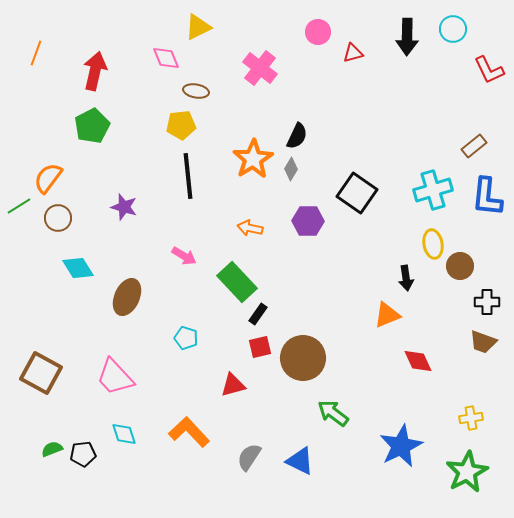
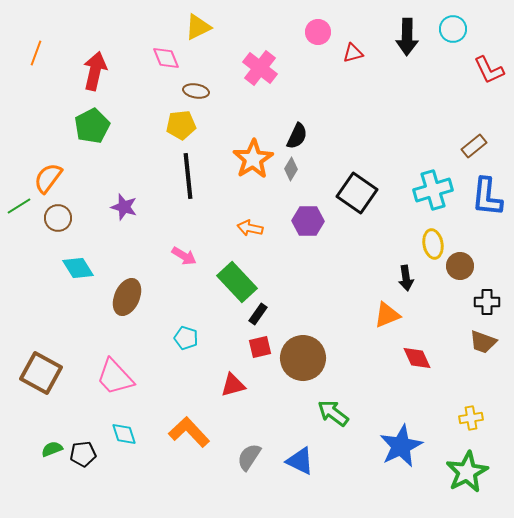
red diamond at (418, 361): moved 1 px left, 3 px up
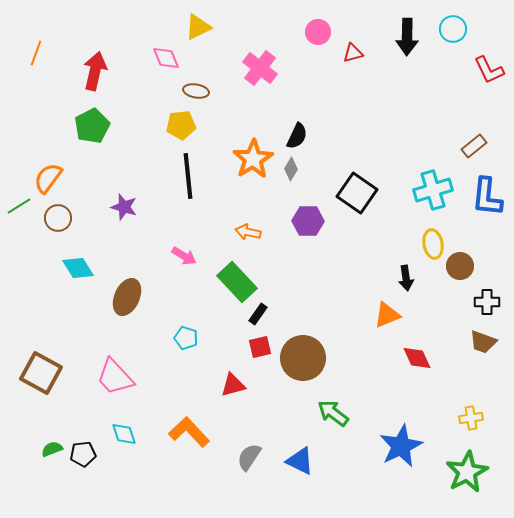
orange arrow at (250, 228): moved 2 px left, 4 px down
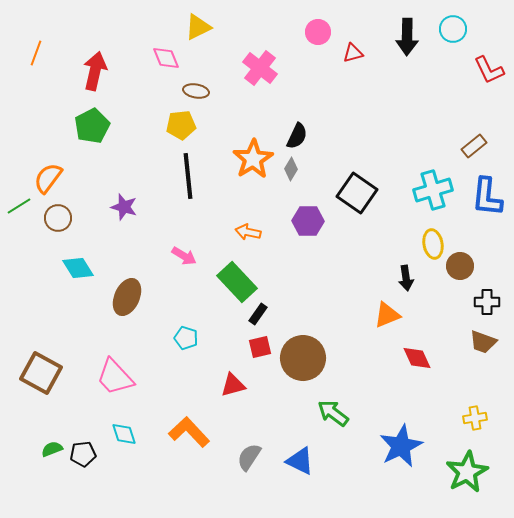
yellow cross at (471, 418): moved 4 px right
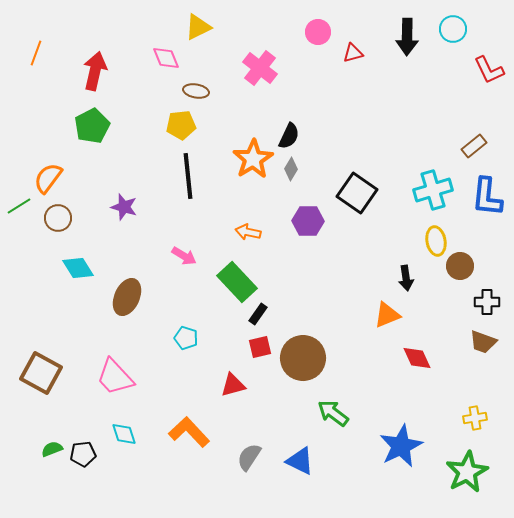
black semicircle at (297, 136): moved 8 px left
yellow ellipse at (433, 244): moved 3 px right, 3 px up
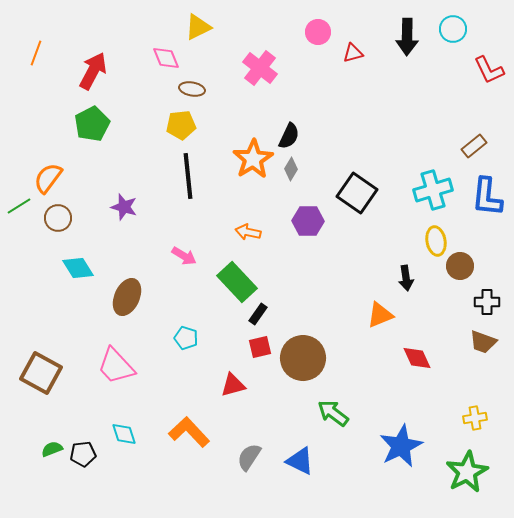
red arrow at (95, 71): moved 2 px left; rotated 15 degrees clockwise
brown ellipse at (196, 91): moved 4 px left, 2 px up
green pentagon at (92, 126): moved 2 px up
orange triangle at (387, 315): moved 7 px left
pink trapezoid at (115, 377): moved 1 px right, 11 px up
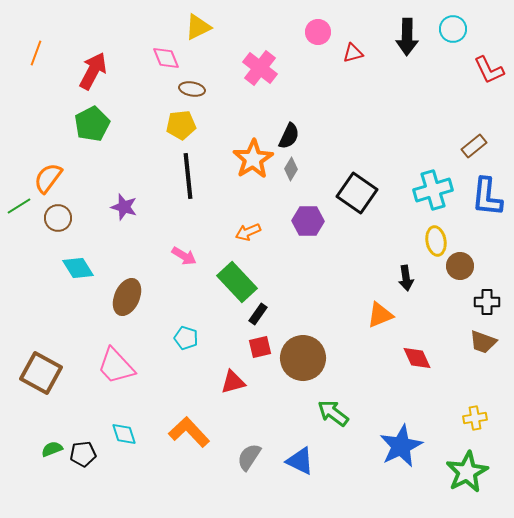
orange arrow at (248, 232): rotated 35 degrees counterclockwise
red triangle at (233, 385): moved 3 px up
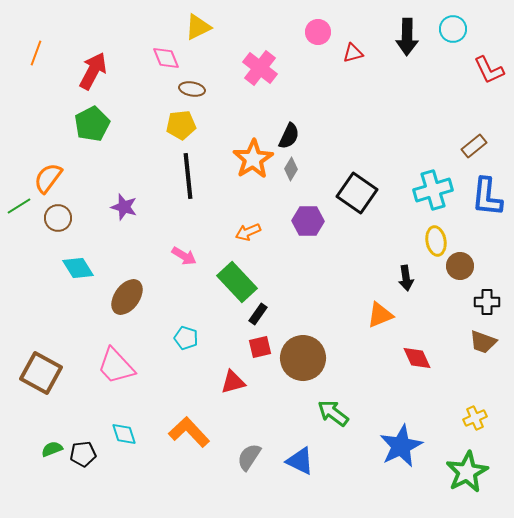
brown ellipse at (127, 297): rotated 12 degrees clockwise
yellow cross at (475, 418): rotated 15 degrees counterclockwise
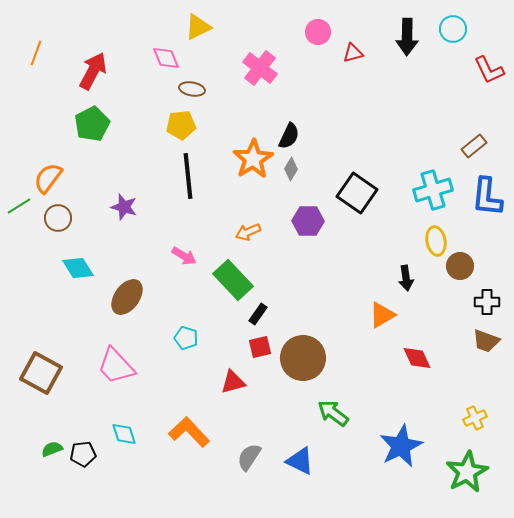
green rectangle at (237, 282): moved 4 px left, 2 px up
orange triangle at (380, 315): moved 2 px right; rotated 8 degrees counterclockwise
brown trapezoid at (483, 342): moved 3 px right, 1 px up
